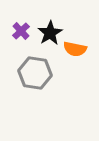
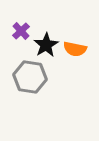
black star: moved 4 px left, 12 px down
gray hexagon: moved 5 px left, 4 px down
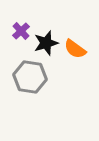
black star: moved 2 px up; rotated 15 degrees clockwise
orange semicircle: rotated 25 degrees clockwise
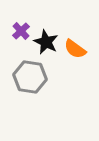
black star: moved 1 px up; rotated 30 degrees counterclockwise
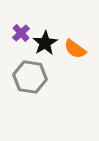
purple cross: moved 2 px down
black star: moved 1 px left, 1 px down; rotated 15 degrees clockwise
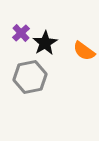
orange semicircle: moved 9 px right, 2 px down
gray hexagon: rotated 20 degrees counterclockwise
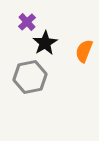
purple cross: moved 6 px right, 11 px up
orange semicircle: rotated 75 degrees clockwise
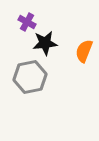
purple cross: rotated 18 degrees counterclockwise
black star: rotated 25 degrees clockwise
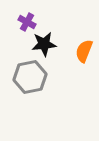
black star: moved 1 px left, 1 px down
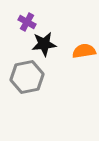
orange semicircle: rotated 60 degrees clockwise
gray hexagon: moved 3 px left
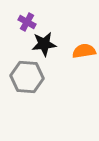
gray hexagon: rotated 16 degrees clockwise
